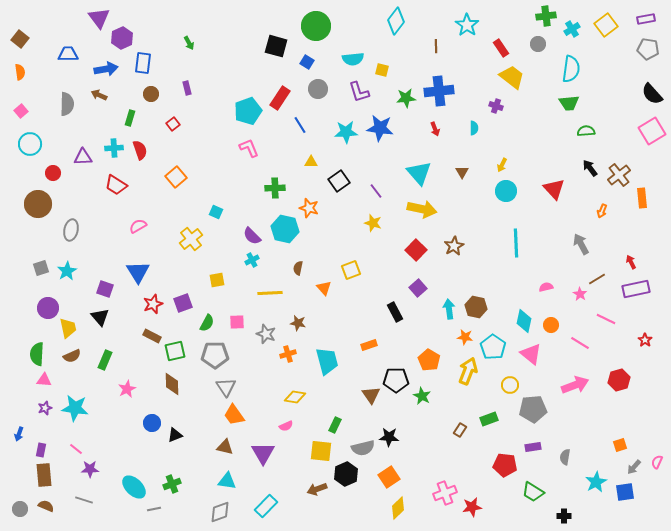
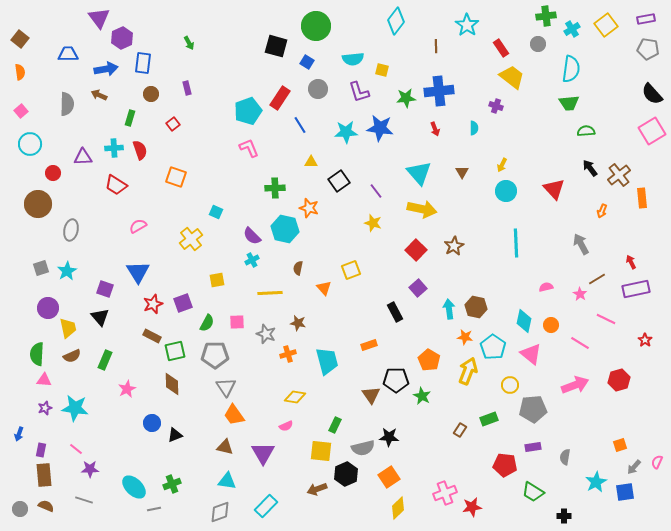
orange square at (176, 177): rotated 30 degrees counterclockwise
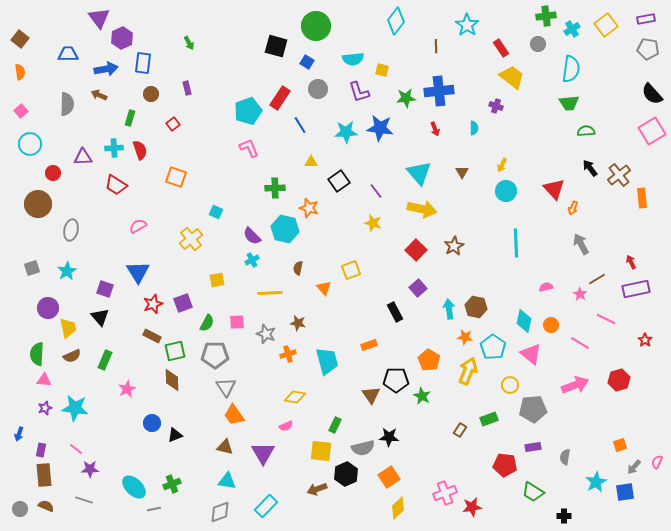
orange arrow at (602, 211): moved 29 px left, 3 px up
gray square at (41, 268): moved 9 px left
brown diamond at (172, 384): moved 4 px up
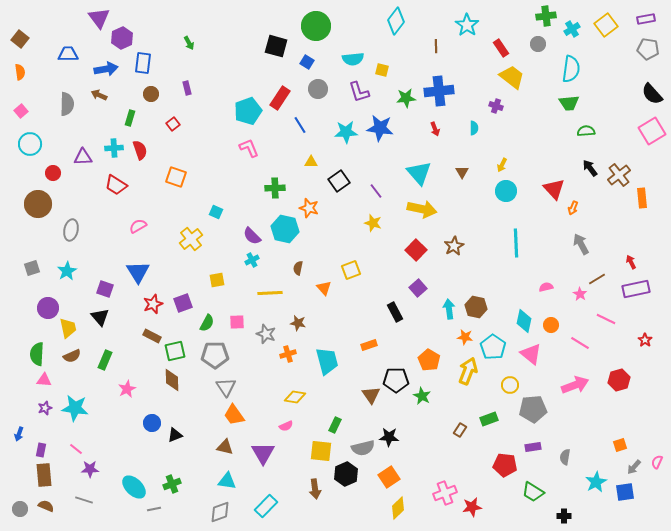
brown arrow at (317, 489): moved 2 px left; rotated 78 degrees counterclockwise
